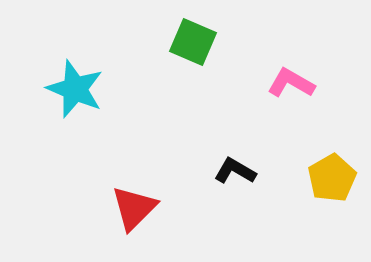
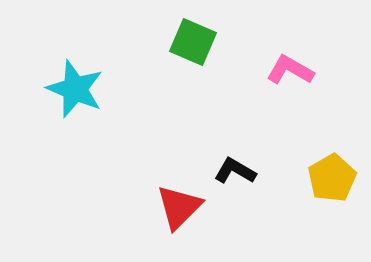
pink L-shape: moved 1 px left, 13 px up
red triangle: moved 45 px right, 1 px up
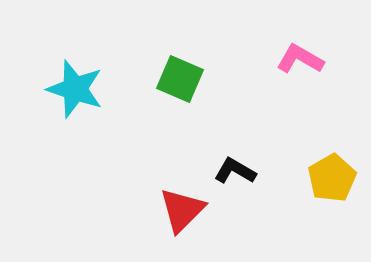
green square: moved 13 px left, 37 px down
pink L-shape: moved 10 px right, 11 px up
cyan star: rotated 4 degrees counterclockwise
red triangle: moved 3 px right, 3 px down
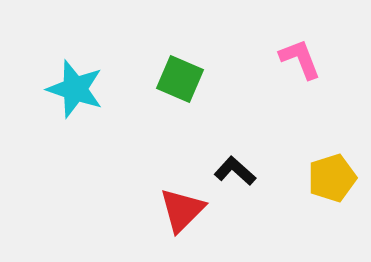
pink L-shape: rotated 39 degrees clockwise
black L-shape: rotated 12 degrees clockwise
yellow pentagon: rotated 12 degrees clockwise
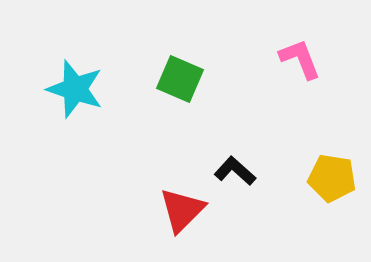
yellow pentagon: rotated 27 degrees clockwise
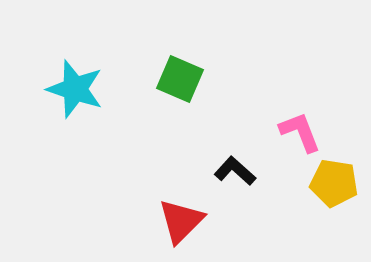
pink L-shape: moved 73 px down
yellow pentagon: moved 2 px right, 5 px down
red triangle: moved 1 px left, 11 px down
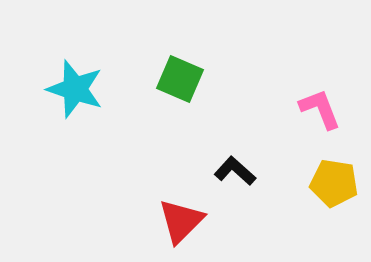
pink L-shape: moved 20 px right, 23 px up
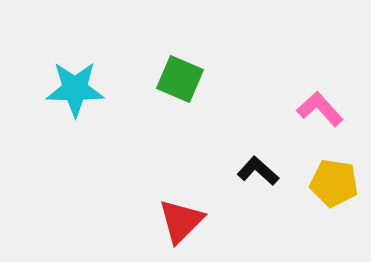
cyan star: rotated 18 degrees counterclockwise
pink L-shape: rotated 21 degrees counterclockwise
black L-shape: moved 23 px right
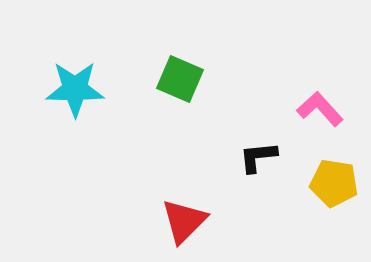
black L-shape: moved 14 px up; rotated 48 degrees counterclockwise
red triangle: moved 3 px right
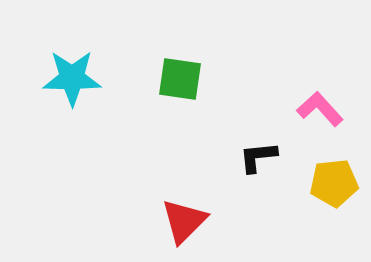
green square: rotated 15 degrees counterclockwise
cyan star: moved 3 px left, 11 px up
yellow pentagon: rotated 15 degrees counterclockwise
